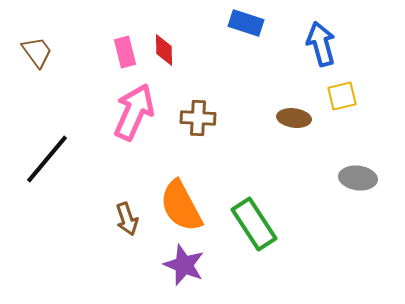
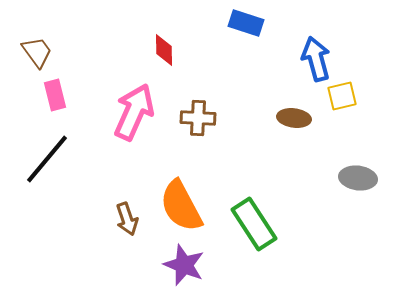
blue arrow: moved 5 px left, 15 px down
pink rectangle: moved 70 px left, 43 px down
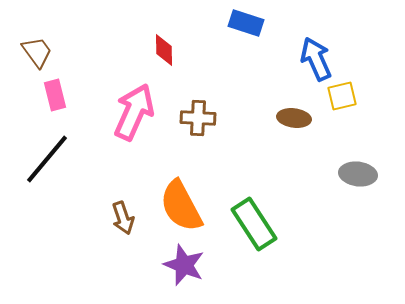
blue arrow: rotated 9 degrees counterclockwise
gray ellipse: moved 4 px up
brown arrow: moved 4 px left, 1 px up
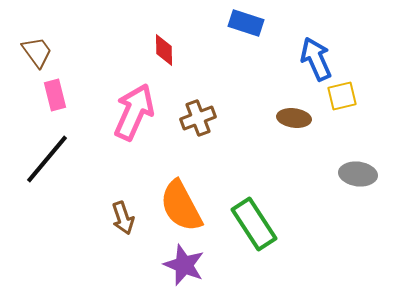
brown cross: rotated 24 degrees counterclockwise
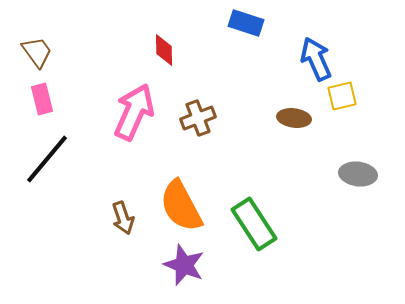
pink rectangle: moved 13 px left, 4 px down
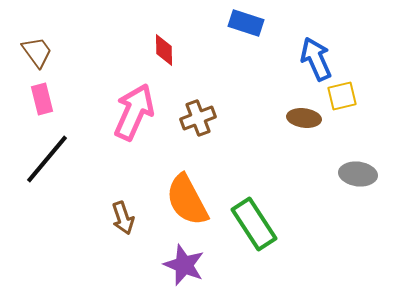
brown ellipse: moved 10 px right
orange semicircle: moved 6 px right, 6 px up
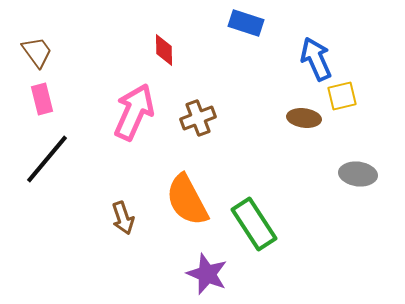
purple star: moved 23 px right, 9 px down
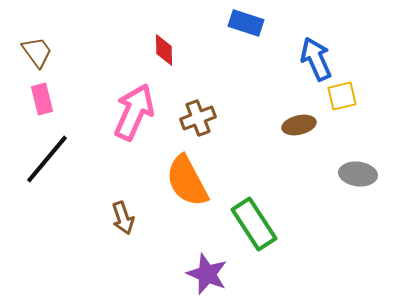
brown ellipse: moved 5 px left, 7 px down; rotated 20 degrees counterclockwise
orange semicircle: moved 19 px up
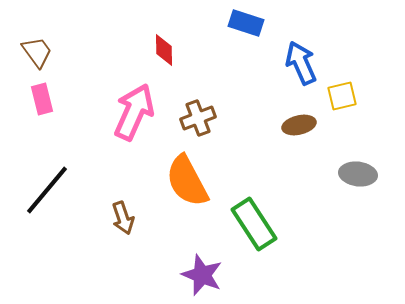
blue arrow: moved 15 px left, 4 px down
black line: moved 31 px down
purple star: moved 5 px left, 1 px down
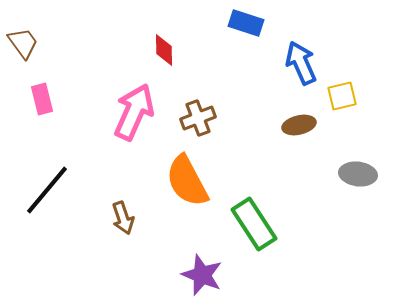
brown trapezoid: moved 14 px left, 9 px up
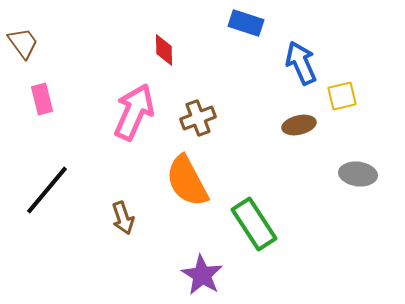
purple star: rotated 9 degrees clockwise
